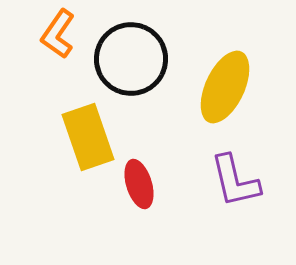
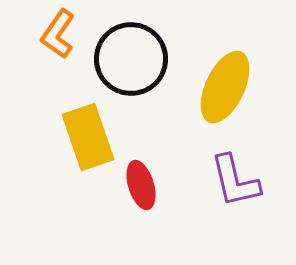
red ellipse: moved 2 px right, 1 px down
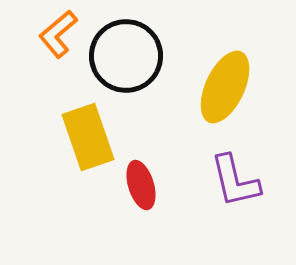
orange L-shape: rotated 15 degrees clockwise
black circle: moved 5 px left, 3 px up
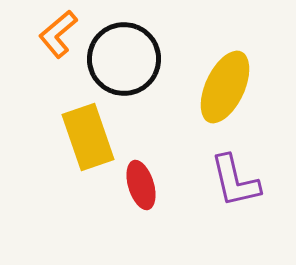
black circle: moved 2 px left, 3 px down
